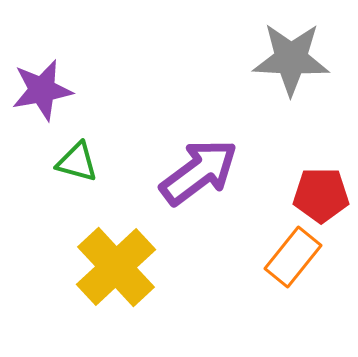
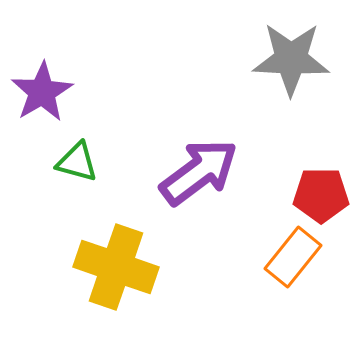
purple star: moved 2 px down; rotated 20 degrees counterclockwise
yellow cross: rotated 28 degrees counterclockwise
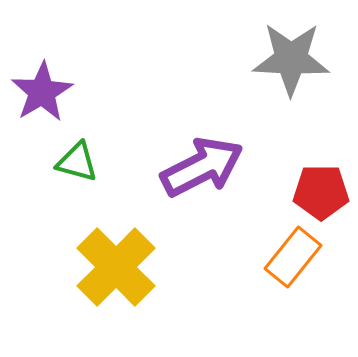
purple arrow: moved 3 px right, 5 px up; rotated 10 degrees clockwise
red pentagon: moved 3 px up
yellow cross: rotated 26 degrees clockwise
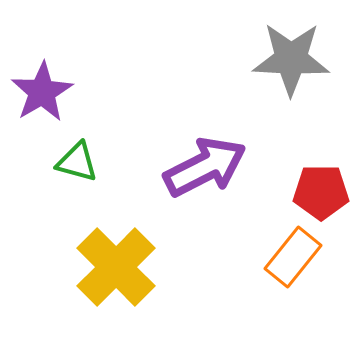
purple arrow: moved 3 px right
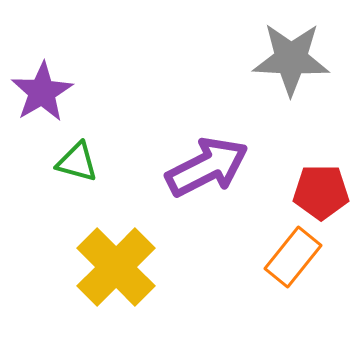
purple arrow: moved 2 px right
